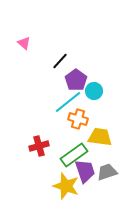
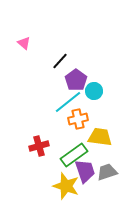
orange cross: rotated 30 degrees counterclockwise
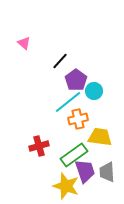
gray trapezoid: rotated 75 degrees counterclockwise
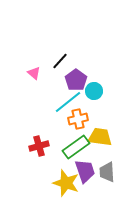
pink triangle: moved 10 px right, 30 px down
green rectangle: moved 2 px right, 8 px up
yellow star: moved 3 px up
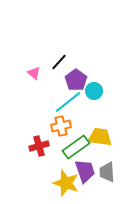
black line: moved 1 px left, 1 px down
orange cross: moved 17 px left, 7 px down
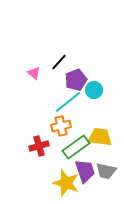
purple pentagon: rotated 15 degrees clockwise
cyan circle: moved 1 px up
gray trapezoid: moved 1 px left, 1 px up; rotated 75 degrees counterclockwise
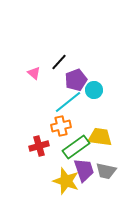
purple trapezoid: moved 1 px left, 1 px up
yellow star: moved 2 px up
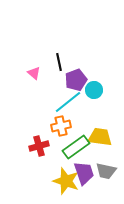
black line: rotated 54 degrees counterclockwise
purple trapezoid: moved 3 px down
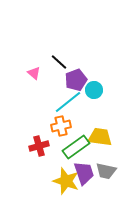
black line: rotated 36 degrees counterclockwise
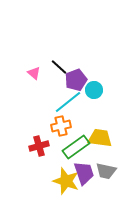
black line: moved 5 px down
yellow trapezoid: moved 1 px down
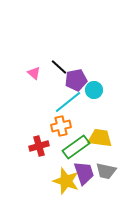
purple pentagon: rotated 10 degrees clockwise
